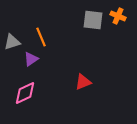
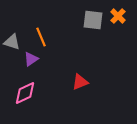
orange cross: rotated 21 degrees clockwise
gray triangle: rotated 36 degrees clockwise
red triangle: moved 3 px left
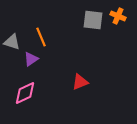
orange cross: rotated 21 degrees counterclockwise
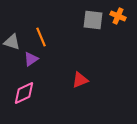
red triangle: moved 2 px up
pink diamond: moved 1 px left
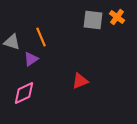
orange cross: moved 1 px left, 1 px down; rotated 14 degrees clockwise
red triangle: moved 1 px down
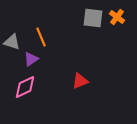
gray square: moved 2 px up
pink diamond: moved 1 px right, 6 px up
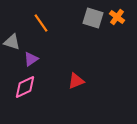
gray square: rotated 10 degrees clockwise
orange line: moved 14 px up; rotated 12 degrees counterclockwise
red triangle: moved 4 px left
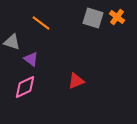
orange line: rotated 18 degrees counterclockwise
purple triangle: rotated 49 degrees counterclockwise
